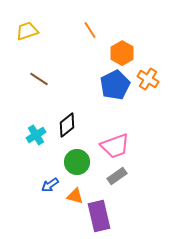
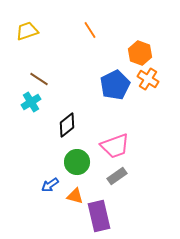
orange hexagon: moved 18 px right; rotated 10 degrees counterclockwise
cyan cross: moved 5 px left, 33 px up
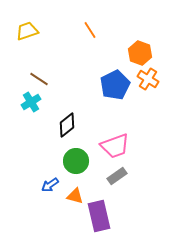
green circle: moved 1 px left, 1 px up
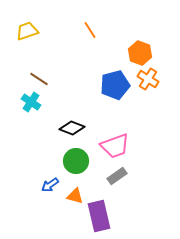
blue pentagon: rotated 12 degrees clockwise
cyan cross: rotated 24 degrees counterclockwise
black diamond: moved 5 px right, 3 px down; rotated 60 degrees clockwise
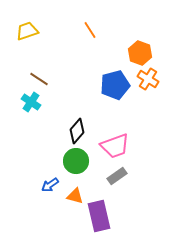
black diamond: moved 5 px right, 3 px down; rotated 70 degrees counterclockwise
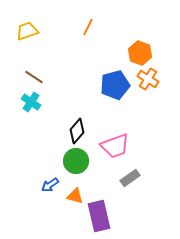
orange line: moved 2 px left, 3 px up; rotated 60 degrees clockwise
brown line: moved 5 px left, 2 px up
gray rectangle: moved 13 px right, 2 px down
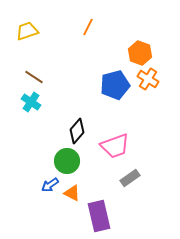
green circle: moved 9 px left
orange triangle: moved 3 px left, 3 px up; rotated 12 degrees clockwise
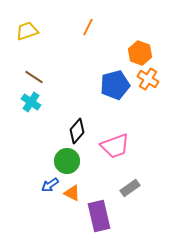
gray rectangle: moved 10 px down
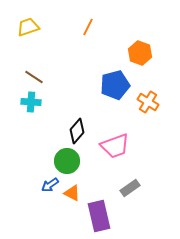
yellow trapezoid: moved 1 px right, 4 px up
orange cross: moved 23 px down
cyan cross: rotated 30 degrees counterclockwise
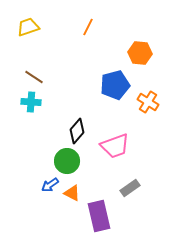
orange hexagon: rotated 15 degrees counterclockwise
